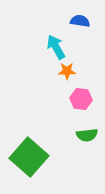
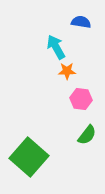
blue semicircle: moved 1 px right, 1 px down
green semicircle: rotated 45 degrees counterclockwise
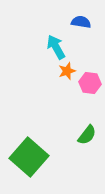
orange star: rotated 18 degrees counterclockwise
pink hexagon: moved 9 px right, 16 px up
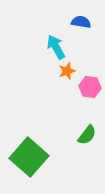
pink hexagon: moved 4 px down
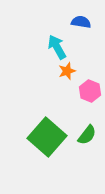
cyan arrow: moved 1 px right
pink hexagon: moved 4 px down; rotated 15 degrees clockwise
green square: moved 18 px right, 20 px up
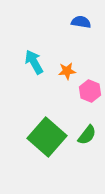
cyan arrow: moved 23 px left, 15 px down
orange star: rotated 12 degrees clockwise
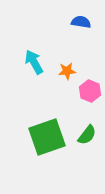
green square: rotated 30 degrees clockwise
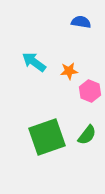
cyan arrow: rotated 25 degrees counterclockwise
orange star: moved 2 px right
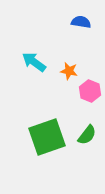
orange star: rotated 18 degrees clockwise
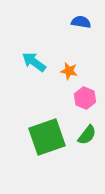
pink hexagon: moved 5 px left, 7 px down
